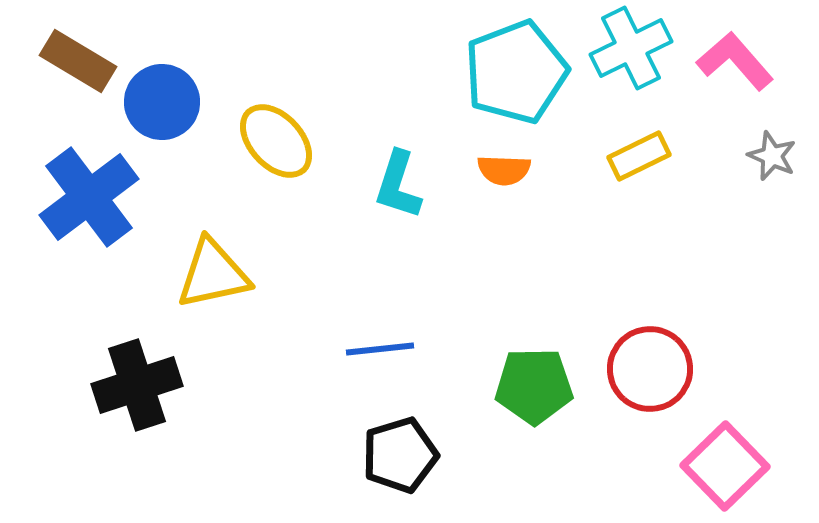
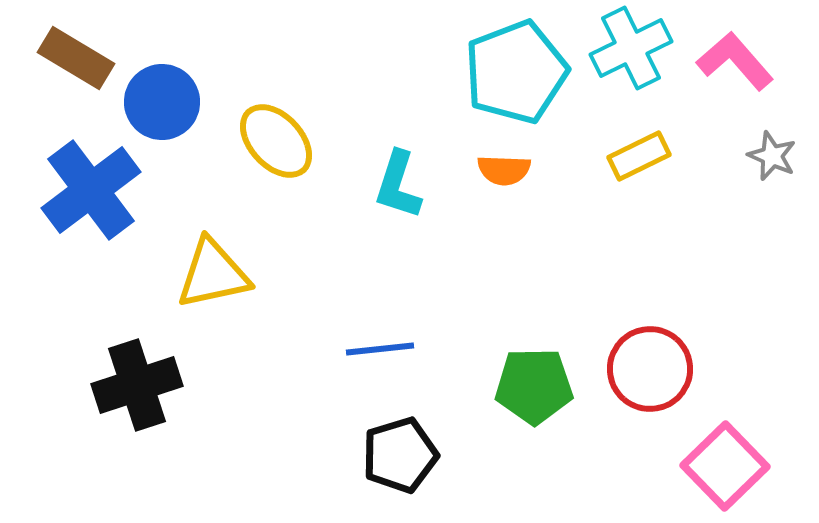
brown rectangle: moved 2 px left, 3 px up
blue cross: moved 2 px right, 7 px up
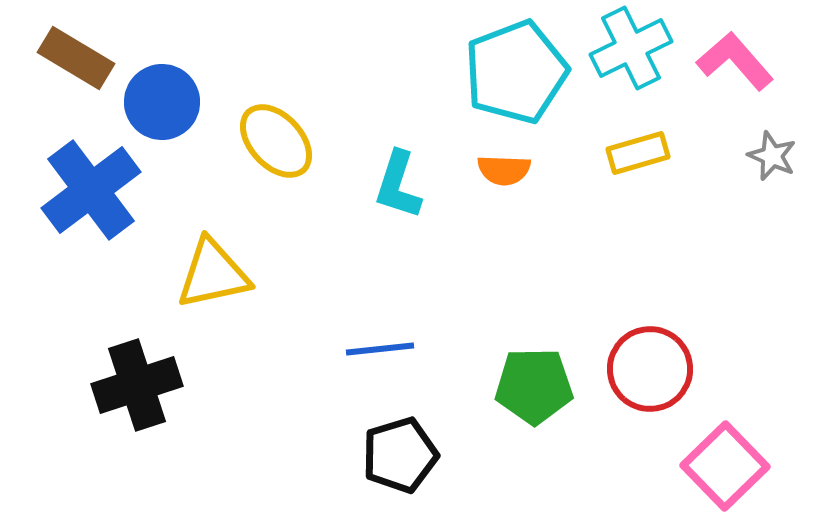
yellow rectangle: moved 1 px left, 3 px up; rotated 10 degrees clockwise
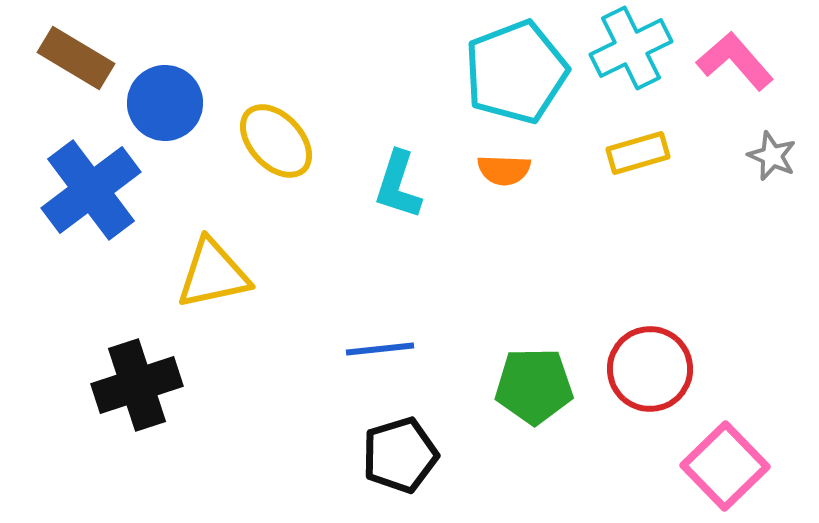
blue circle: moved 3 px right, 1 px down
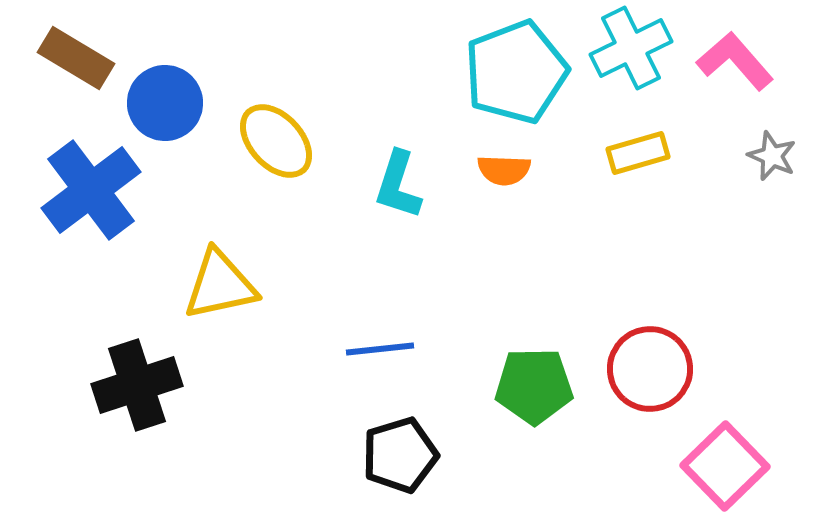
yellow triangle: moved 7 px right, 11 px down
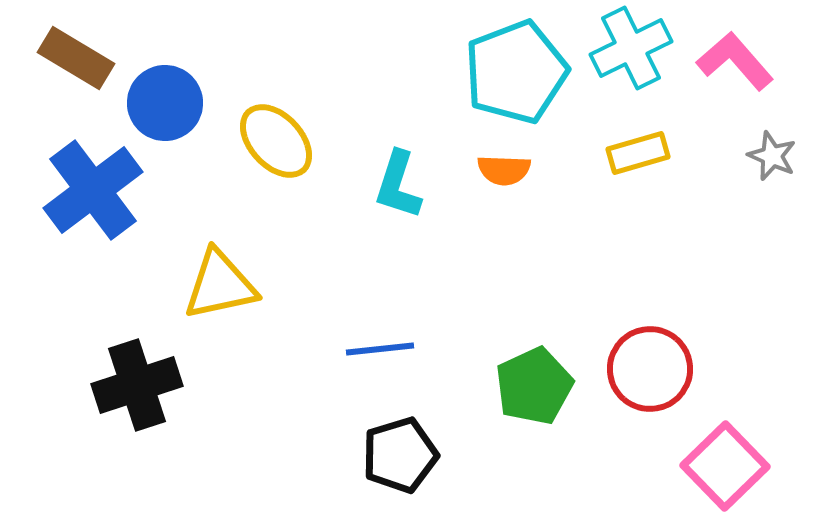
blue cross: moved 2 px right
green pentagon: rotated 24 degrees counterclockwise
